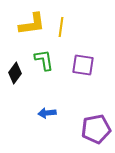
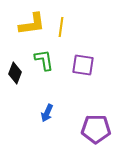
black diamond: rotated 15 degrees counterclockwise
blue arrow: rotated 60 degrees counterclockwise
purple pentagon: rotated 12 degrees clockwise
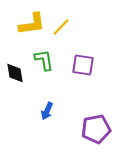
yellow line: rotated 36 degrees clockwise
black diamond: rotated 30 degrees counterclockwise
blue arrow: moved 2 px up
purple pentagon: rotated 12 degrees counterclockwise
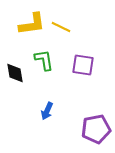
yellow line: rotated 72 degrees clockwise
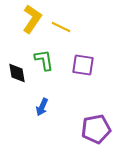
yellow L-shape: moved 5 px up; rotated 48 degrees counterclockwise
black diamond: moved 2 px right
blue arrow: moved 5 px left, 4 px up
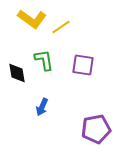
yellow L-shape: rotated 92 degrees clockwise
yellow line: rotated 60 degrees counterclockwise
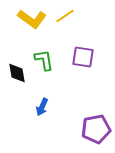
yellow line: moved 4 px right, 11 px up
purple square: moved 8 px up
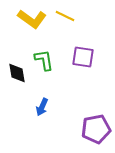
yellow line: rotated 60 degrees clockwise
